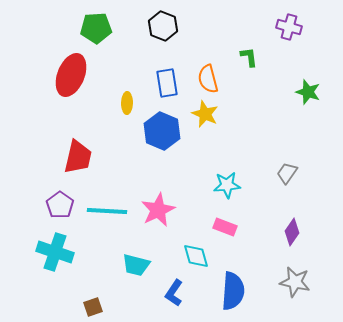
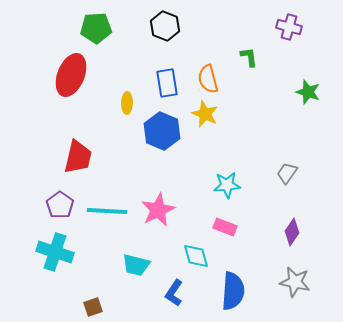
black hexagon: moved 2 px right
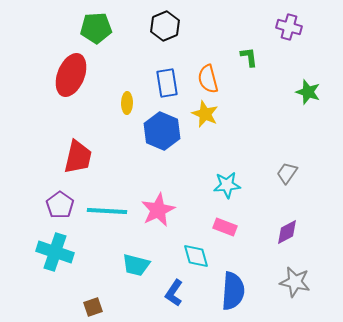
black hexagon: rotated 16 degrees clockwise
purple diamond: moved 5 px left; rotated 28 degrees clockwise
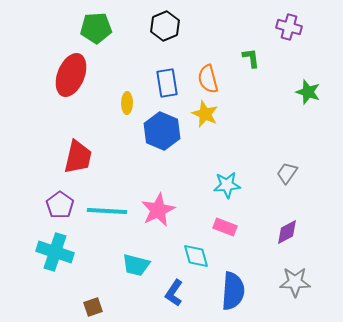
green L-shape: moved 2 px right, 1 px down
gray star: rotated 12 degrees counterclockwise
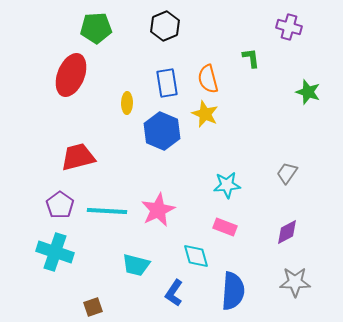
red trapezoid: rotated 117 degrees counterclockwise
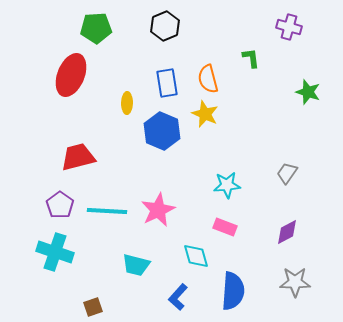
blue L-shape: moved 4 px right, 4 px down; rotated 8 degrees clockwise
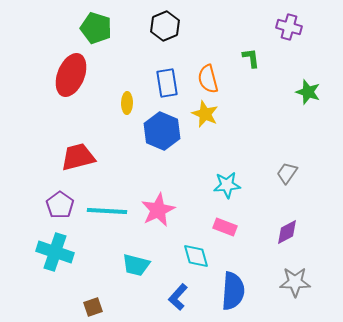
green pentagon: rotated 20 degrees clockwise
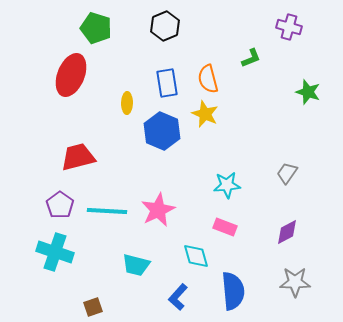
green L-shape: rotated 75 degrees clockwise
blue semicircle: rotated 9 degrees counterclockwise
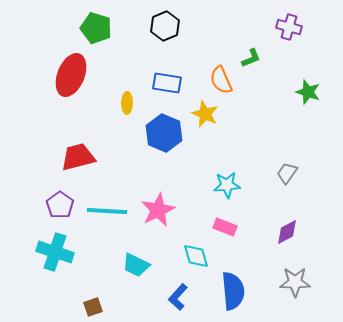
orange semicircle: moved 13 px right, 1 px down; rotated 8 degrees counterclockwise
blue rectangle: rotated 72 degrees counterclockwise
blue hexagon: moved 2 px right, 2 px down
cyan trapezoid: rotated 12 degrees clockwise
